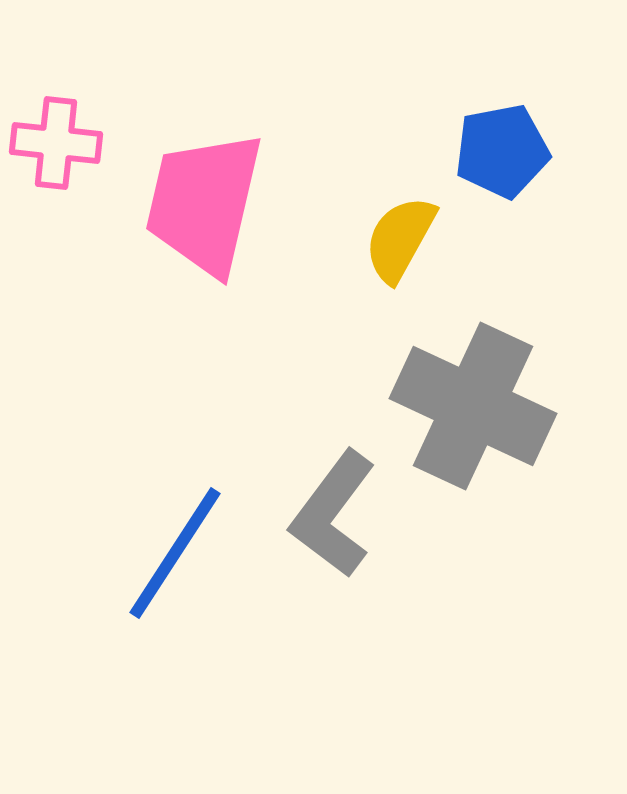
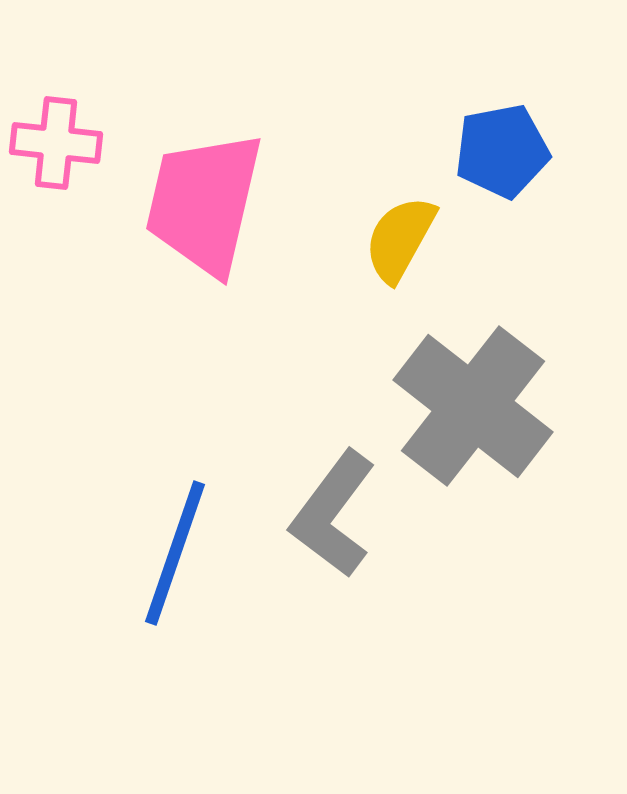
gray cross: rotated 13 degrees clockwise
blue line: rotated 14 degrees counterclockwise
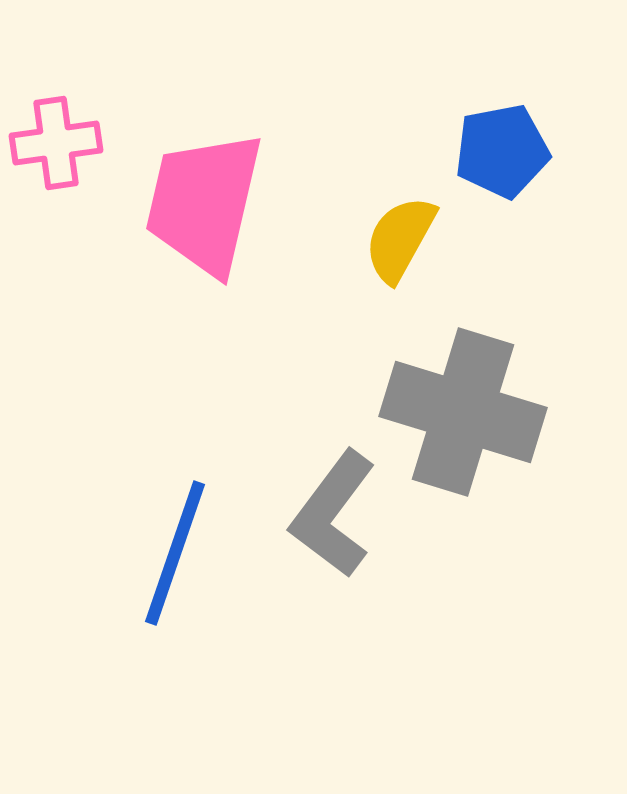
pink cross: rotated 14 degrees counterclockwise
gray cross: moved 10 px left, 6 px down; rotated 21 degrees counterclockwise
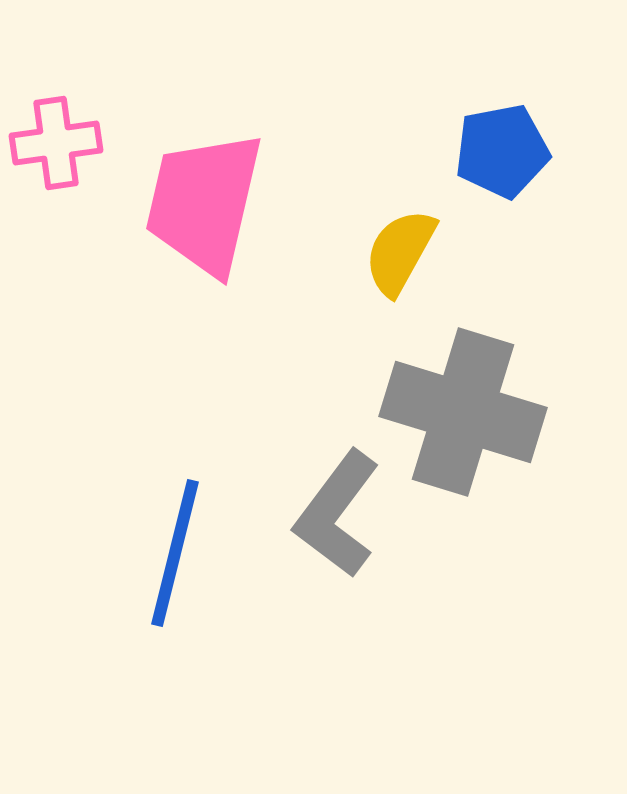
yellow semicircle: moved 13 px down
gray L-shape: moved 4 px right
blue line: rotated 5 degrees counterclockwise
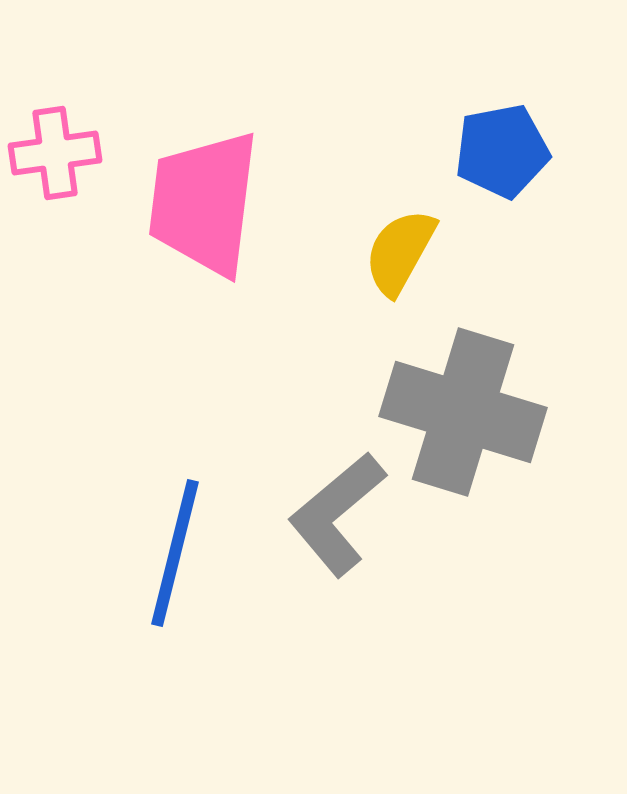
pink cross: moved 1 px left, 10 px down
pink trapezoid: rotated 6 degrees counterclockwise
gray L-shape: rotated 13 degrees clockwise
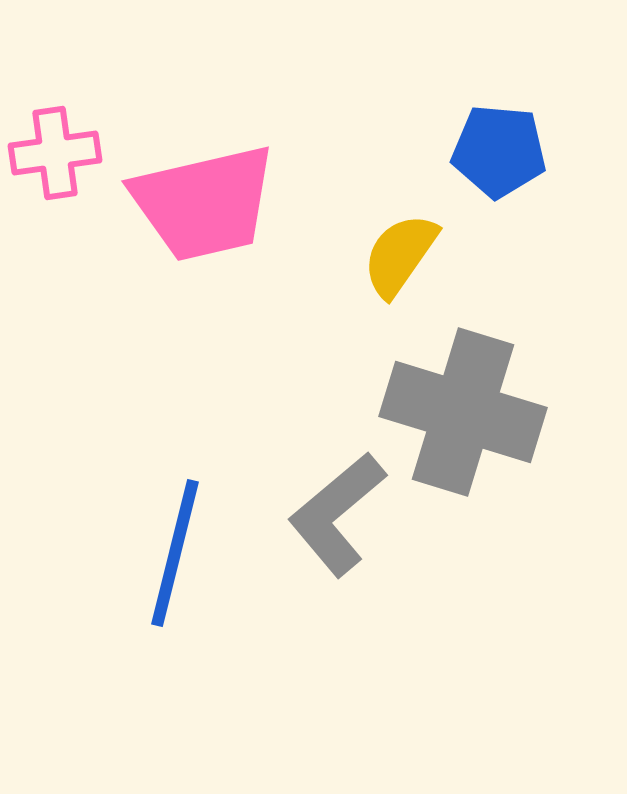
blue pentagon: moved 3 px left; rotated 16 degrees clockwise
pink trapezoid: rotated 110 degrees counterclockwise
yellow semicircle: moved 3 px down; rotated 6 degrees clockwise
